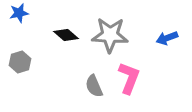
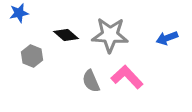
gray hexagon: moved 12 px right, 6 px up; rotated 20 degrees counterclockwise
pink L-shape: moved 2 px left, 1 px up; rotated 64 degrees counterclockwise
gray semicircle: moved 3 px left, 5 px up
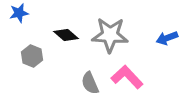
gray semicircle: moved 1 px left, 2 px down
